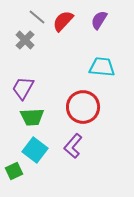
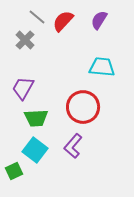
green trapezoid: moved 4 px right, 1 px down
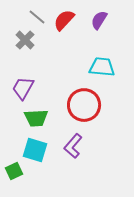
red semicircle: moved 1 px right, 1 px up
red circle: moved 1 px right, 2 px up
cyan square: rotated 20 degrees counterclockwise
